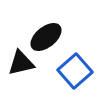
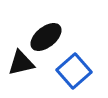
blue square: moved 1 px left
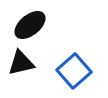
black ellipse: moved 16 px left, 12 px up
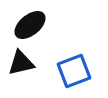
blue square: rotated 20 degrees clockwise
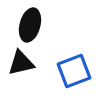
black ellipse: rotated 36 degrees counterclockwise
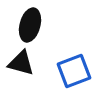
black triangle: rotated 28 degrees clockwise
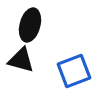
black triangle: moved 3 px up
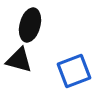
black triangle: moved 2 px left
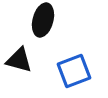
black ellipse: moved 13 px right, 5 px up
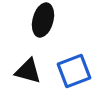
black triangle: moved 9 px right, 11 px down
